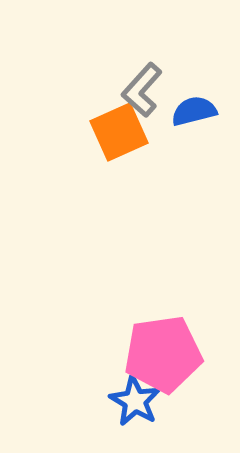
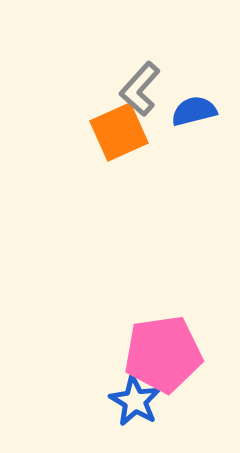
gray L-shape: moved 2 px left, 1 px up
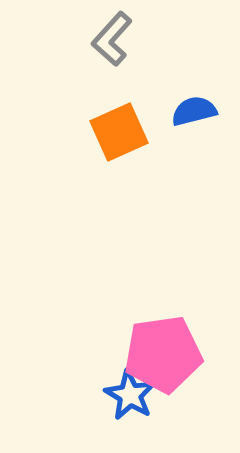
gray L-shape: moved 28 px left, 50 px up
blue star: moved 5 px left, 6 px up
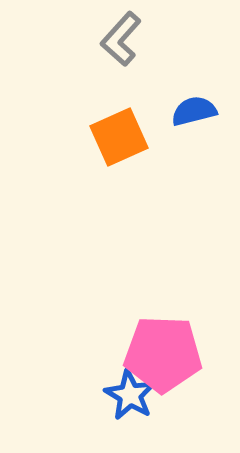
gray L-shape: moved 9 px right
orange square: moved 5 px down
pink pentagon: rotated 10 degrees clockwise
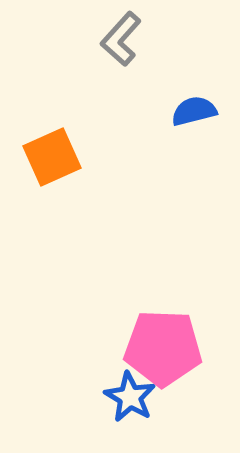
orange square: moved 67 px left, 20 px down
pink pentagon: moved 6 px up
blue star: moved 2 px down
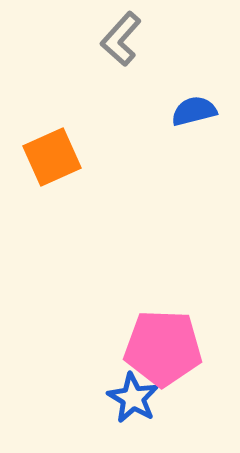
blue star: moved 3 px right, 1 px down
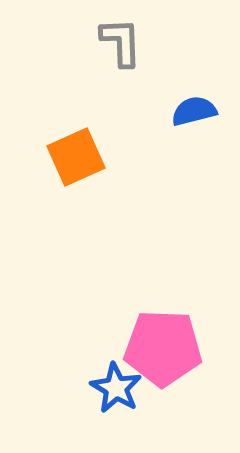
gray L-shape: moved 3 px down; rotated 136 degrees clockwise
orange square: moved 24 px right
blue star: moved 17 px left, 10 px up
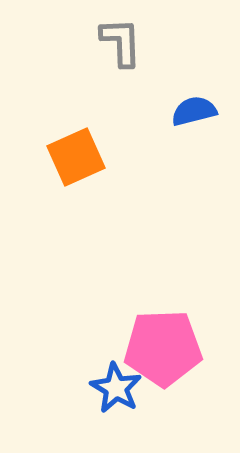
pink pentagon: rotated 4 degrees counterclockwise
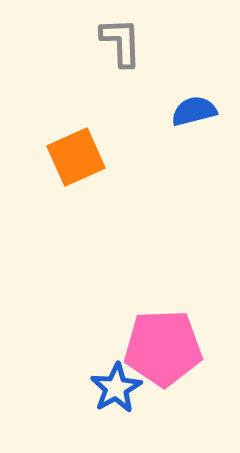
blue star: rotated 12 degrees clockwise
